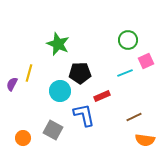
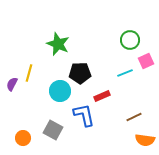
green circle: moved 2 px right
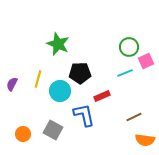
green circle: moved 1 px left, 7 px down
yellow line: moved 9 px right, 6 px down
orange circle: moved 4 px up
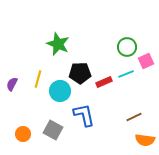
green circle: moved 2 px left
cyan line: moved 1 px right, 1 px down
red rectangle: moved 2 px right, 14 px up
